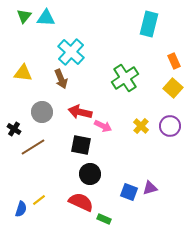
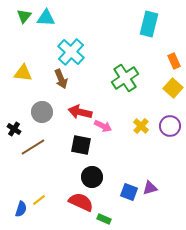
black circle: moved 2 px right, 3 px down
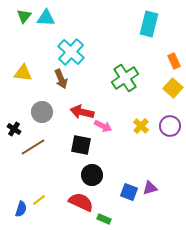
red arrow: moved 2 px right
black circle: moved 2 px up
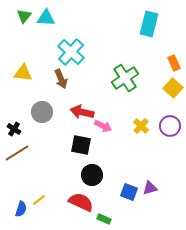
orange rectangle: moved 2 px down
brown line: moved 16 px left, 6 px down
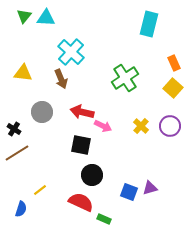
yellow line: moved 1 px right, 10 px up
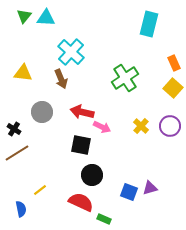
pink arrow: moved 1 px left, 1 px down
blue semicircle: rotated 28 degrees counterclockwise
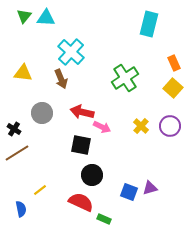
gray circle: moved 1 px down
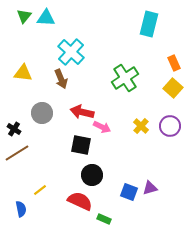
red semicircle: moved 1 px left, 1 px up
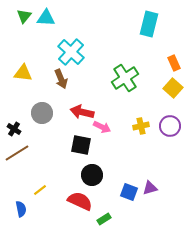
yellow cross: rotated 35 degrees clockwise
green rectangle: rotated 56 degrees counterclockwise
